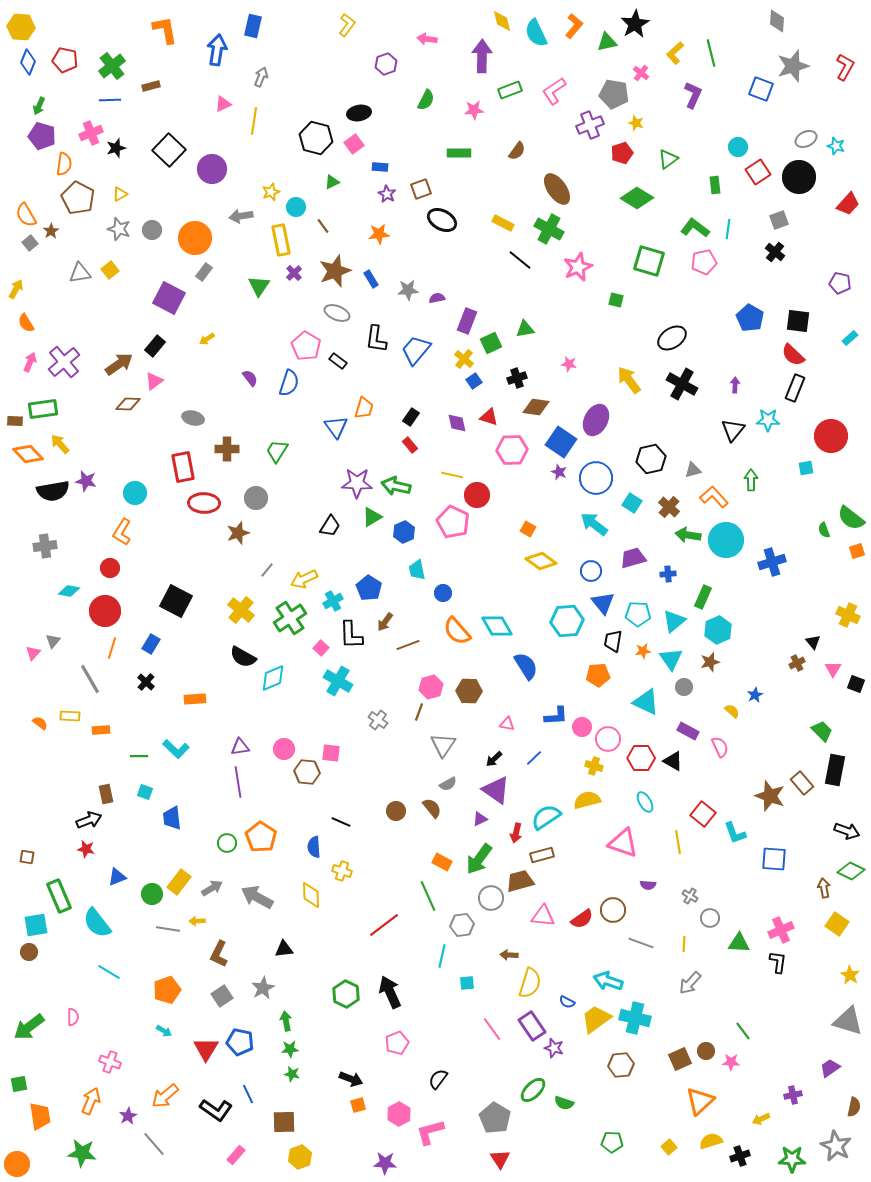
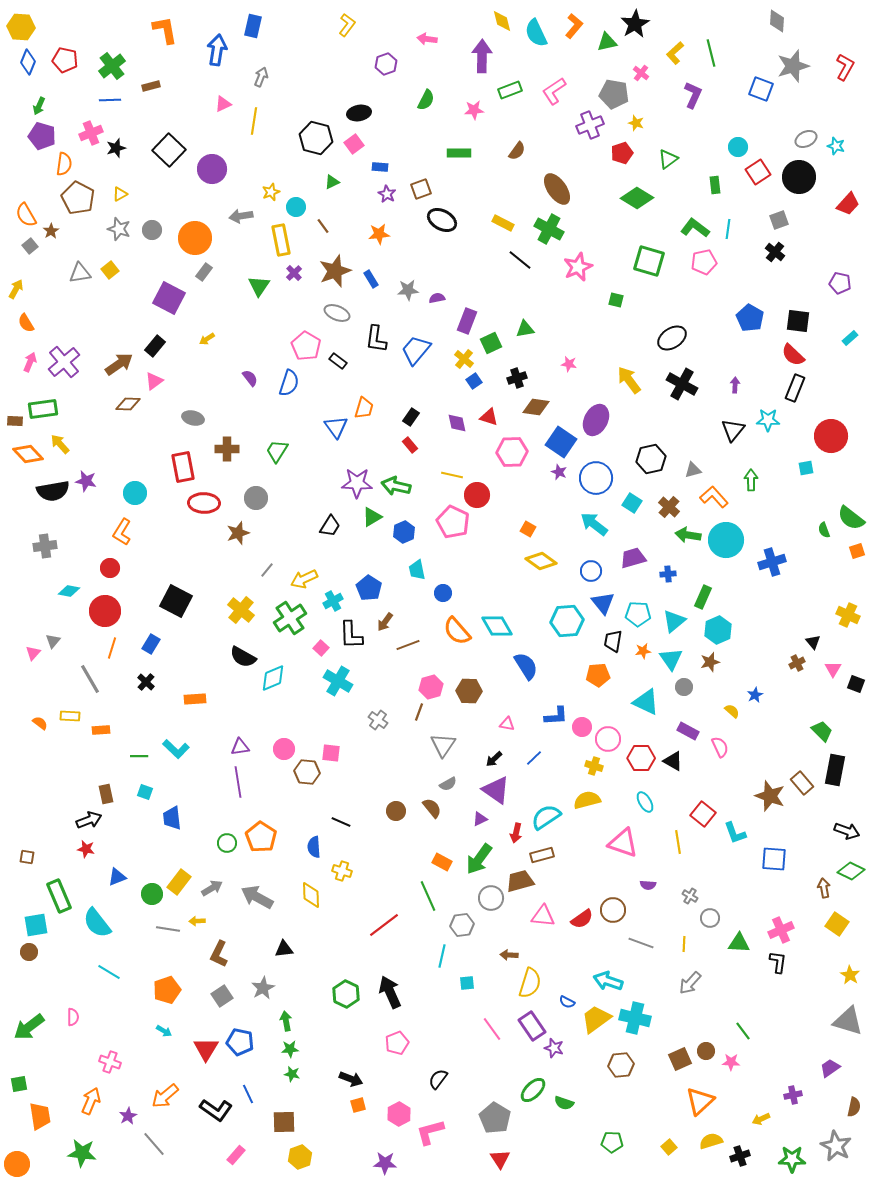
gray square at (30, 243): moved 3 px down
pink hexagon at (512, 450): moved 2 px down
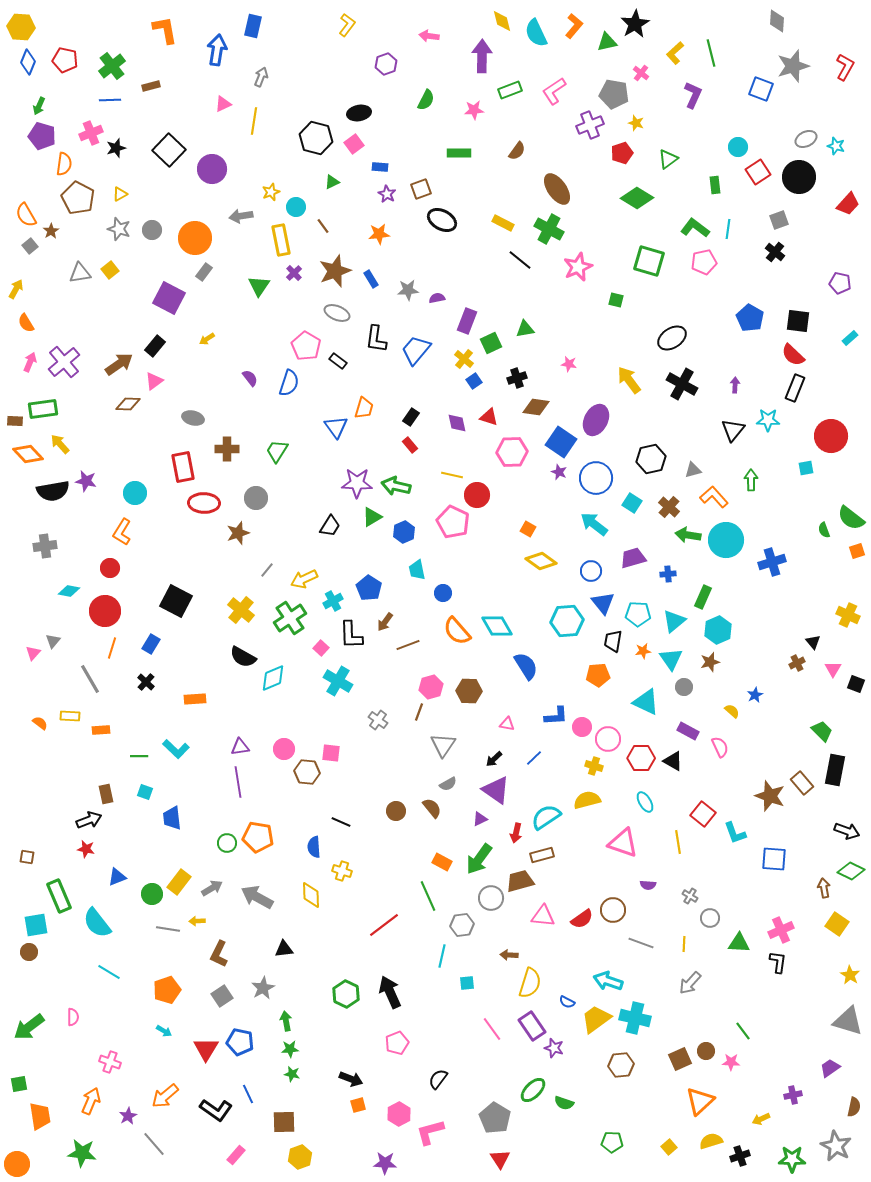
pink arrow at (427, 39): moved 2 px right, 3 px up
orange pentagon at (261, 837): moved 3 px left; rotated 24 degrees counterclockwise
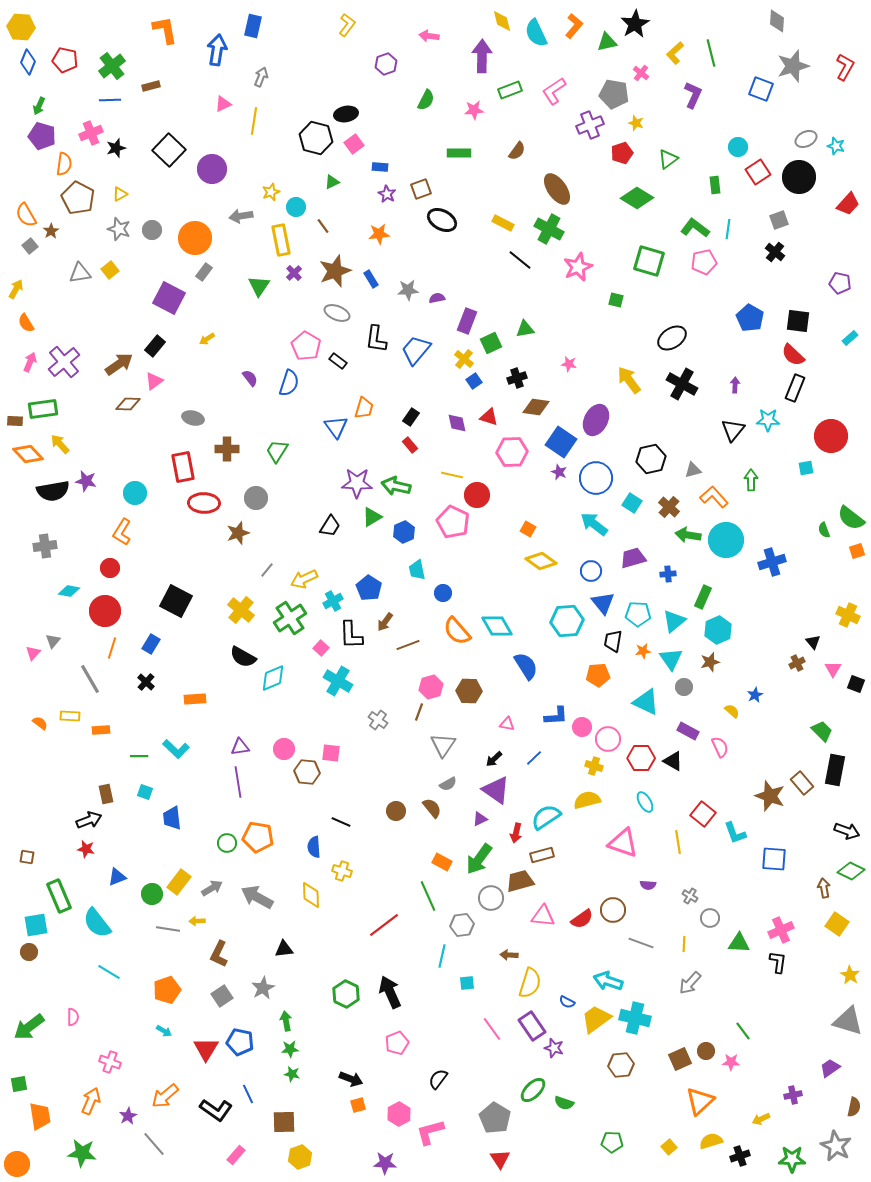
black ellipse at (359, 113): moved 13 px left, 1 px down
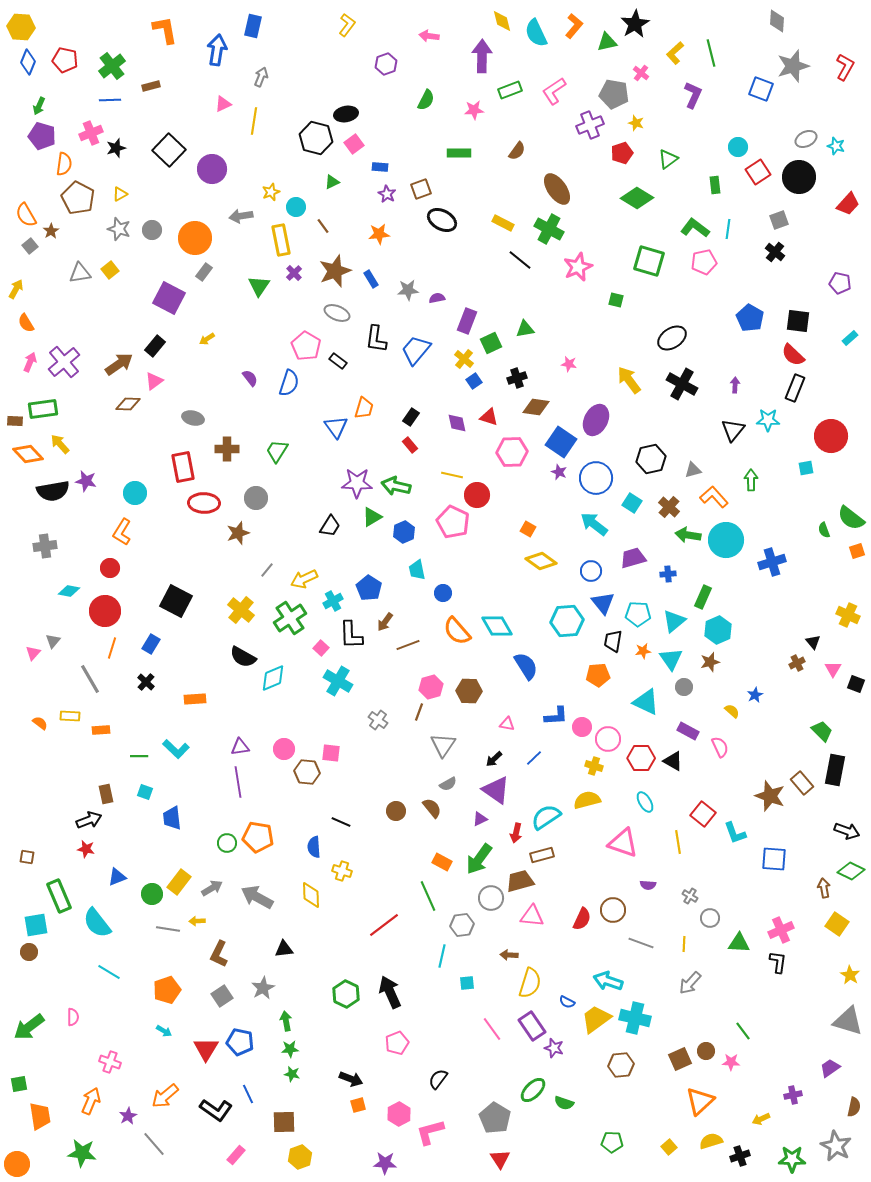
pink triangle at (543, 916): moved 11 px left
red semicircle at (582, 919): rotated 30 degrees counterclockwise
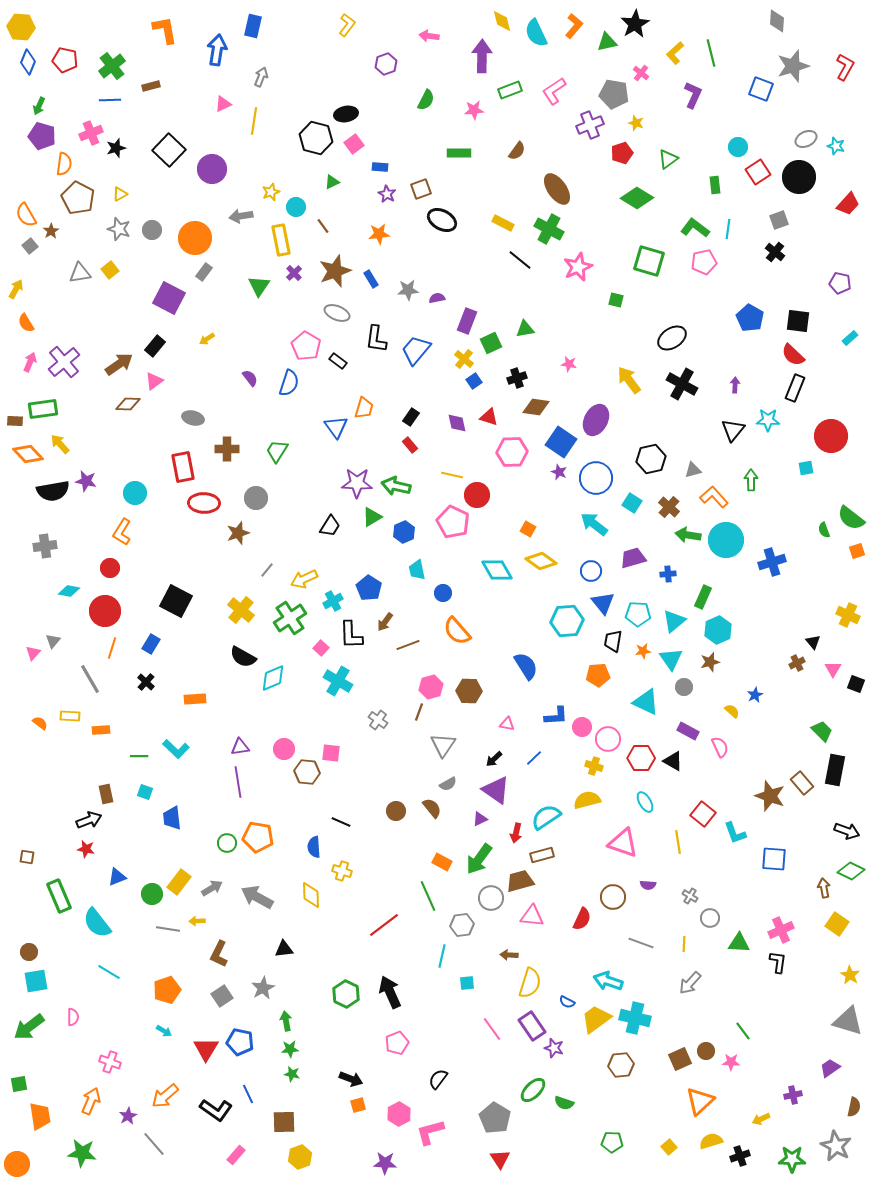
cyan diamond at (497, 626): moved 56 px up
brown circle at (613, 910): moved 13 px up
cyan square at (36, 925): moved 56 px down
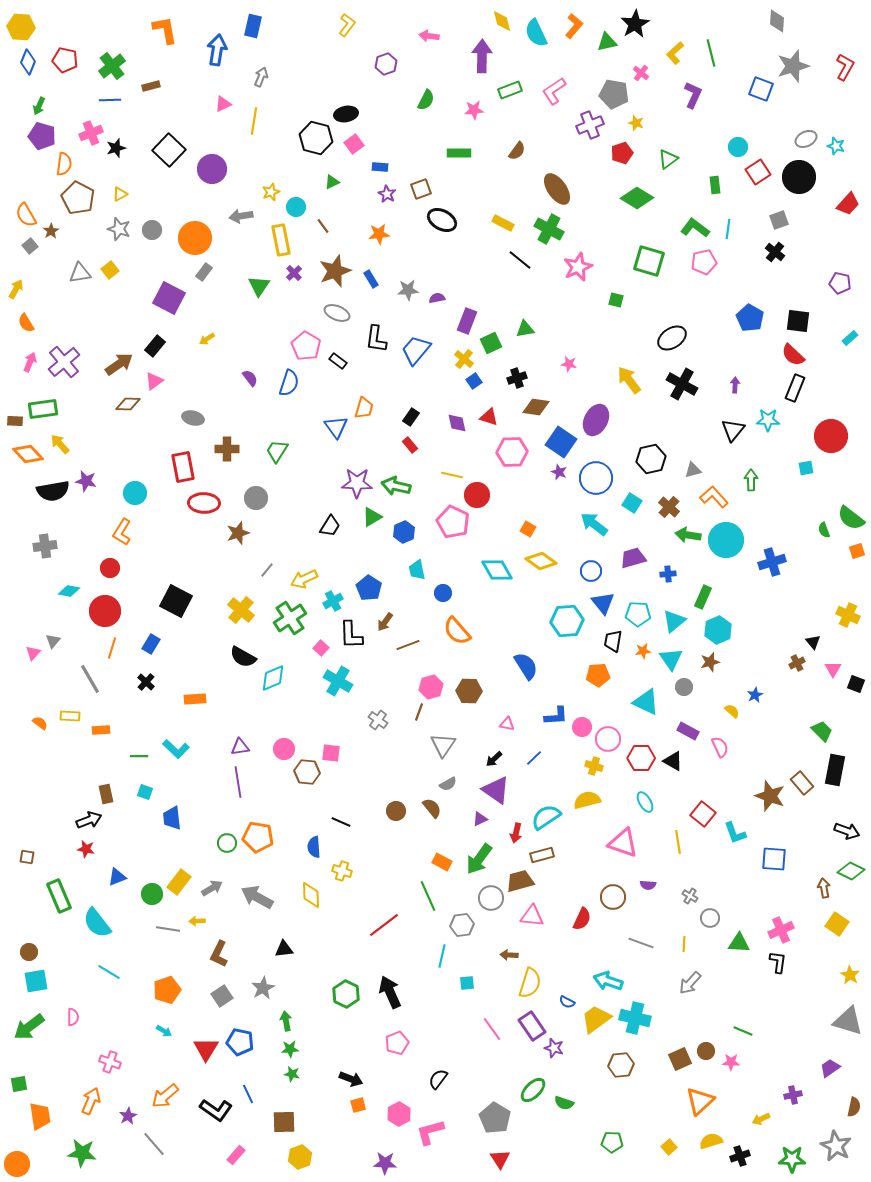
green line at (743, 1031): rotated 30 degrees counterclockwise
